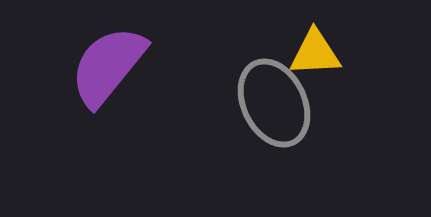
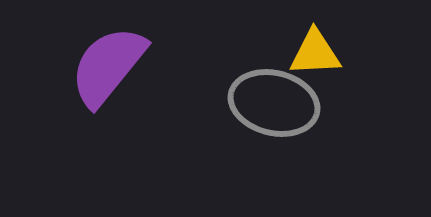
gray ellipse: rotated 50 degrees counterclockwise
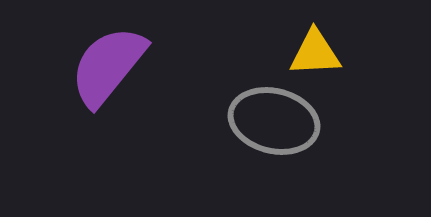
gray ellipse: moved 18 px down
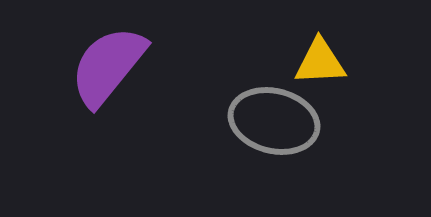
yellow triangle: moved 5 px right, 9 px down
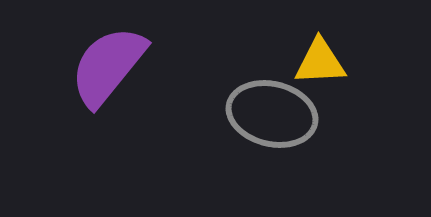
gray ellipse: moved 2 px left, 7 px up
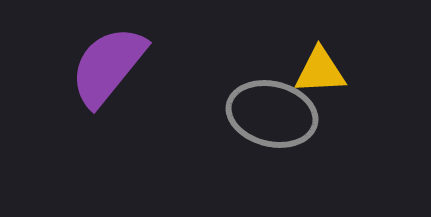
yellow triangle: moved 9 px down
